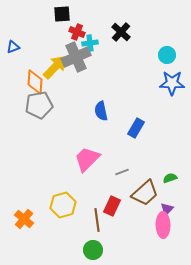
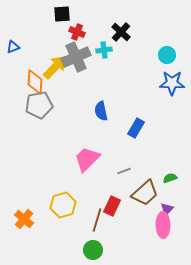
cyan cross: moved 14 px right, 7 px down
gray line: moved 2 px right, 1 px up
brown line: rotated 25 degrees clockwise
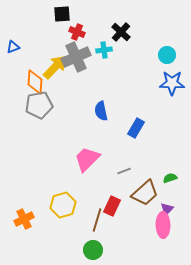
orange cross: rotated 24 degrees clockwise
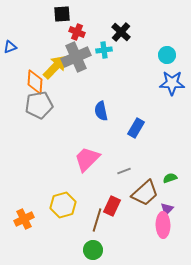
blue triangle: moved 3 px left
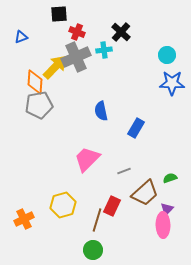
black square: moved 3 px left
blue triangle: moved 11 px right, 10 px up
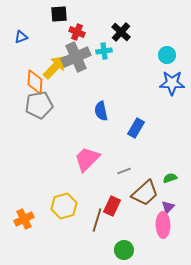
cyan cross: moved 1 px down
yellow hexagon: moved 1 px right, 1 px down
purple triangle: moved 1 px right, 2 px up
green circle: moved 31 px right
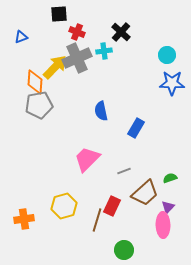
gray cross: moved 1 px right, 1 px down
orange cross: rotated 18 degrees clockwise
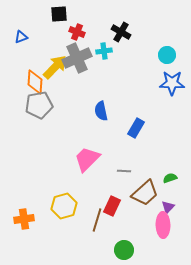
black cross: rotated 12 degrees counterclockwise
gray line: rotated 24 degrees clockwise
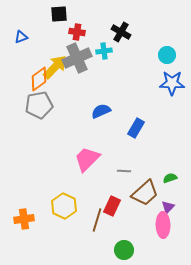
red cross: rotated 14 degrees counterclockwise
orange diamond: moved 4 px right, 3 px up; rotated 50 degrees clockwise
blue semicircle: rotated 78 degrees clockwise
yellow hexagon: rotated 20 degrees counterclockwise
